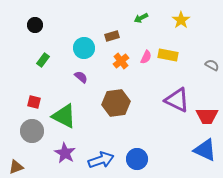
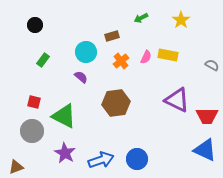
cyan circle: moved 2 px right, 4 px down
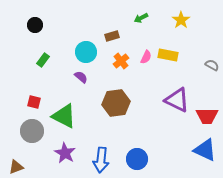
blue arrow: rotated 115 degrees clockwise
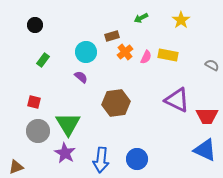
orange cross: moved 4 px right, 9 px up
green triangle: moved 4 px right, 8 px down; rotated 32 degrees clockwise
gray circle: moved 6 px right
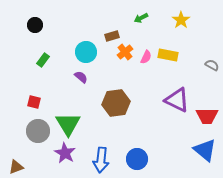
blue triangle: rotated 15 degrees clockwise
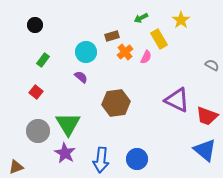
yellow rectangle: moved 9 px left, 16 px up; rotated 48 degrees clockwise
red square: moved 2 px right, 10 px up; rotated 24 degrees clockwise
red trapezoid: rotated 20 degrees clockwise
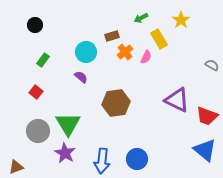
blue arrow: moved 1 px right, 1 px down
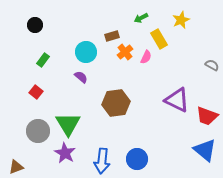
yellow star: rotated 12 degrees clockwise
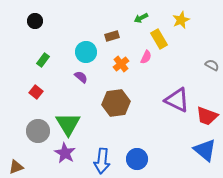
black circle: moved 4 px up
orange cross: moved 4 px left, 12 px down
